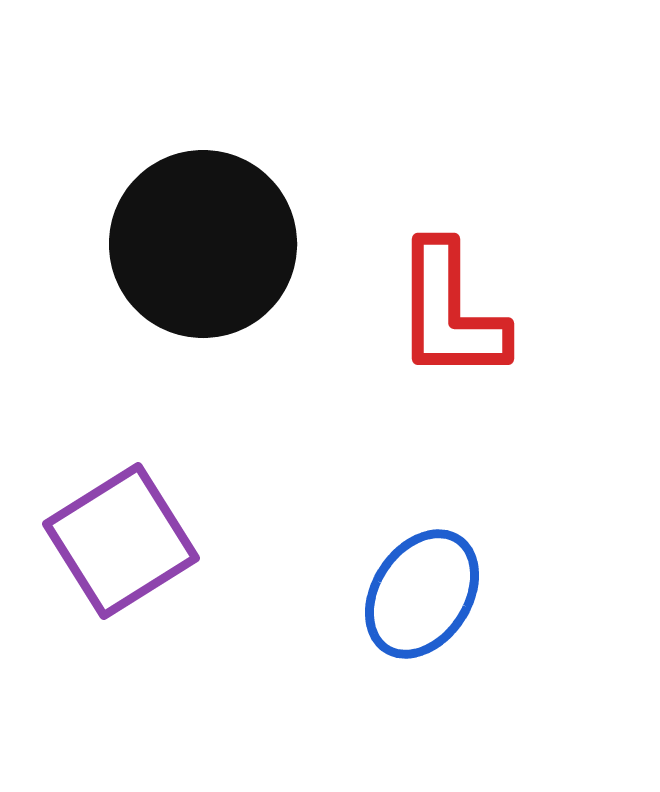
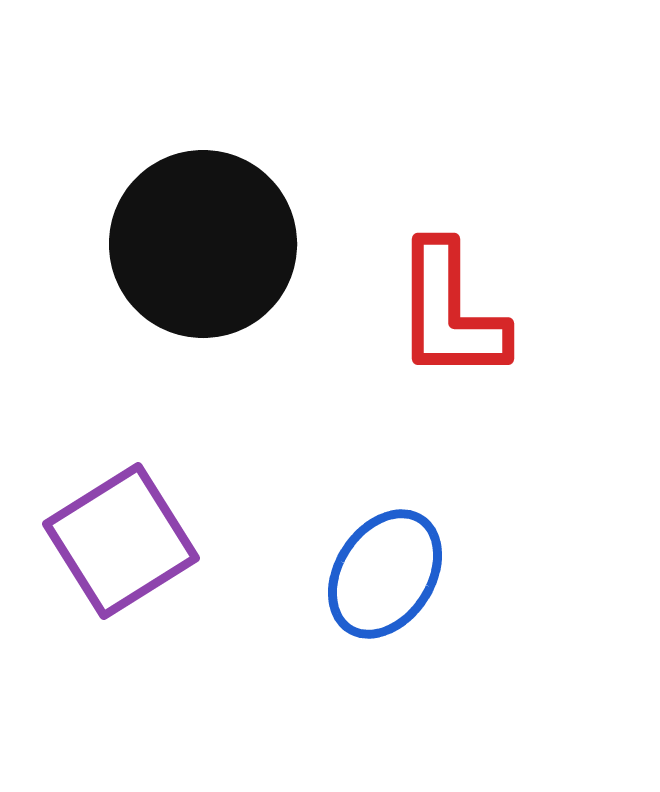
blue ellipse: moved 37 px left, 20 px up
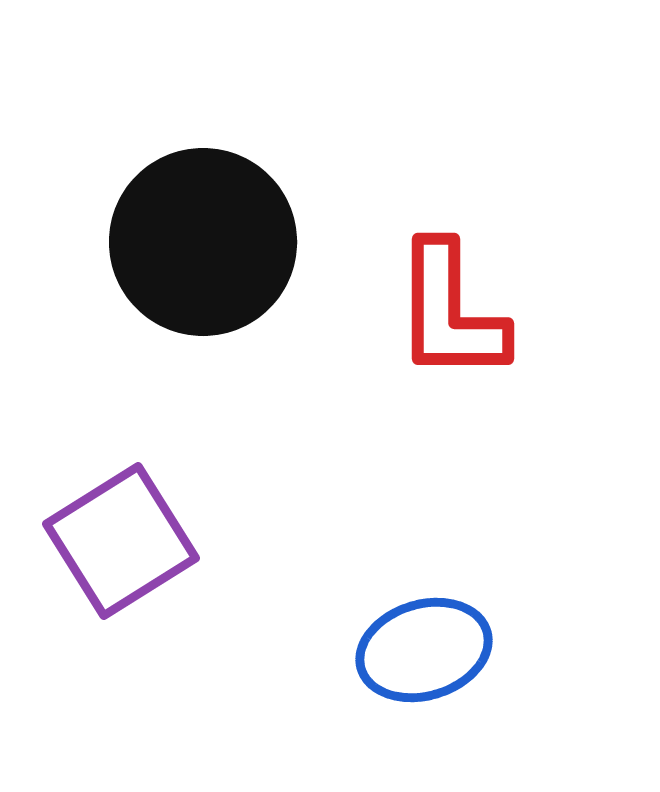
black circle: moved 2 px up
blue ellipse: moved 39 px right, 76 px down; rotated 40 degrees clockwise
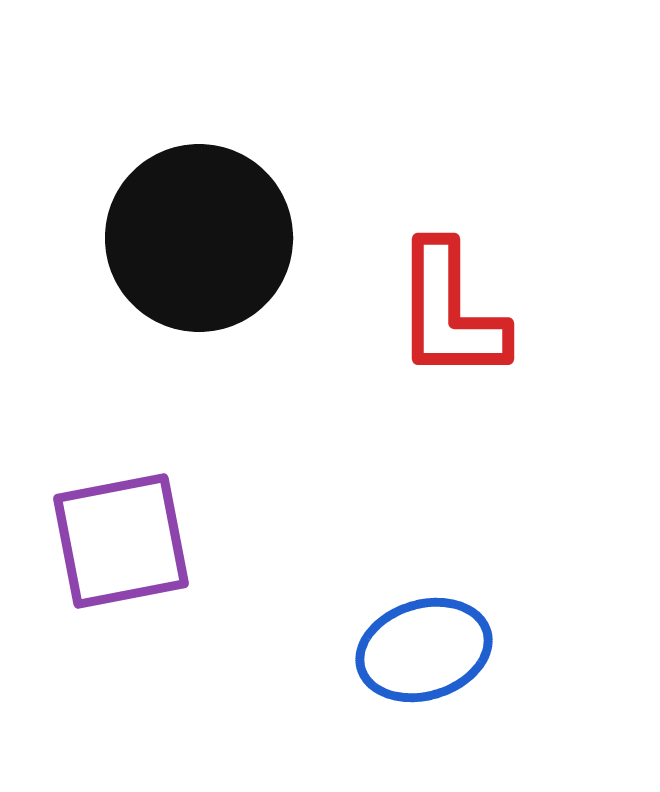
black circle: moved 4 px left, 4 px up
purple square: rotated 21 degrees clockwise
